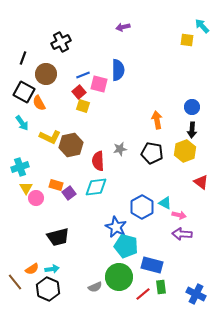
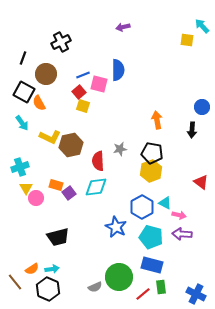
blue circle at (192, 107): moved 10 px right
yellow hexagon at (185, 151): moved 34 px left, 20 px down
cyan pentagon at (126, 246): moved 25 px right, 9 px up
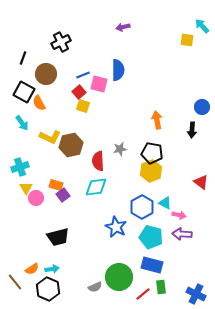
purple square at (69, 193): moved 6 px left, 2 px down
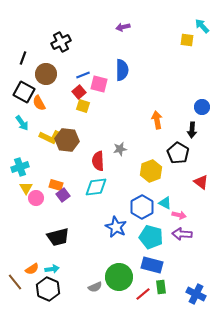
blue semicircle at (118, 70): moved 4 px right
brown hexagon at (71, 145): moved 4 px left, 5 px up; rotated 20 degrees clockwise
black pentagon at (152, 153): moved 26 px right; rotated 20 degrees clockwise
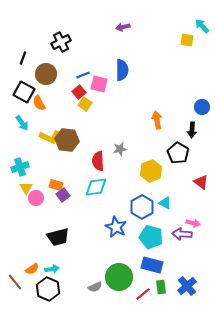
yellow square at (83, 106): moved 2 px right, 2 px up; rotated 16 degrees clockwise
pink arrow at (179, 215): moved 14 px right, 8 px down
blue cross at (196, 294): moved 9 px left, 8 px up; rotated 24 degrees clockwise
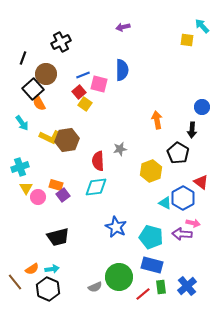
black square at (24, 92): moved 9 px right, 3 px up; rotated 20 degrees clockwise
brown hexagon at (67, 140): rotated 15 degrees counterclockwise
pink circle at (36, 198): moved 2 px right, 1 px up
blue hexagon at (142, 207): moved 41 px right, 9 px up
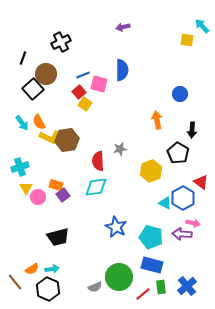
orange semicircle at (39, 103): moved 19 px down
blue circle at (202, 107): moved 22 px left, 13 px up
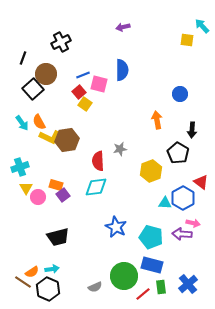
cyan triangle at (165, 203): rotated 24 degrees counterclockwise
orange semicircle at (32, 269): moved 3 px down
green circle at (119, 277): moved 5 px right, 1 px up
brown line at (15, 282): moved 8 px right; rotated 18 degrees counterclockwise
blue cross at (187, 286): moved 1 px right, 2 px up
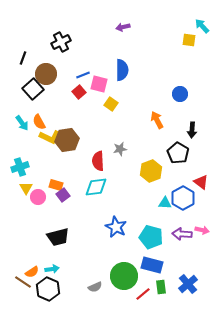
yellow square at (187, 40): moved 2 px right
yellow square at (85, 104): moved 26 px right
orange arrow at (157, 120): rotated 18 degrees counterclockwise
pink arrow at (193, 223): moved 9 px right, 7 px down
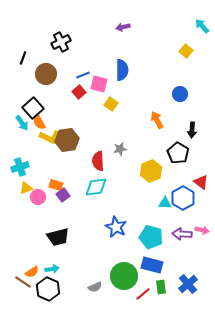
yellow square at (189, 40): moved 3 px left, 11 px down; rotated 32 degrees clockwise
black square at (33, 89): moved 19 px down
yellow triangle at (26, 188): rotated 40 degrees clockwise
